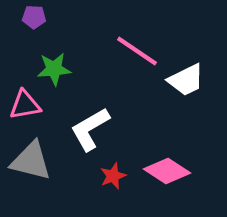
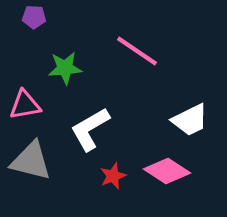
green star: moved 11 px right, 1 px up
white trapezoid: moved 4 px right, 40 px down
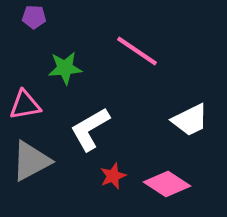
gray triangle: rotated 42 degrees counterclockwise
pink diamond: moved 13 px down
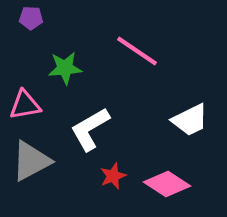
purple pentagon: moved 3 px left, 1 px down
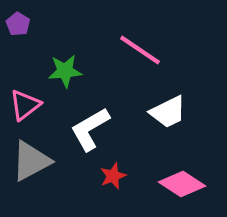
purple pentagon: moved 13 px left, 6 px down; rotated 30 degrees clockwise
pink line: moved 3 px right, 1 px up
green star: moved 3 px down
pink triangle: rotated 28 degrees counterclockwise
white trapezoid: moved 22 px left, 8 px up
pink diamond: moved 15 px right
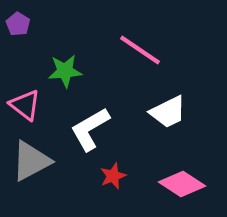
pink triangle: rotated 44 degrees counterclockwise
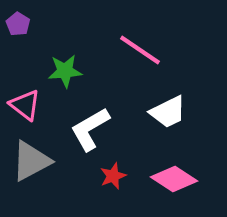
pink diamond: moved 8 px left, 5 px up
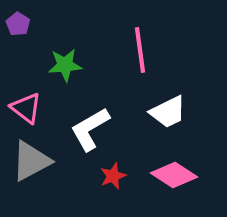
pink line: rotated 48 degrees clockwise
green star: moved 6 px up
pink triangle: moved 1 px right, 3 px down
pink diamond: moved 4 px up
